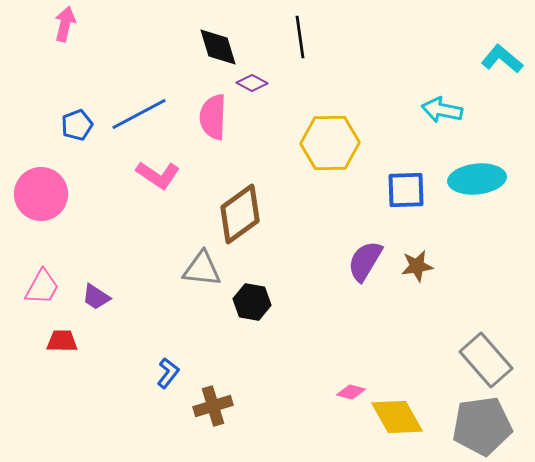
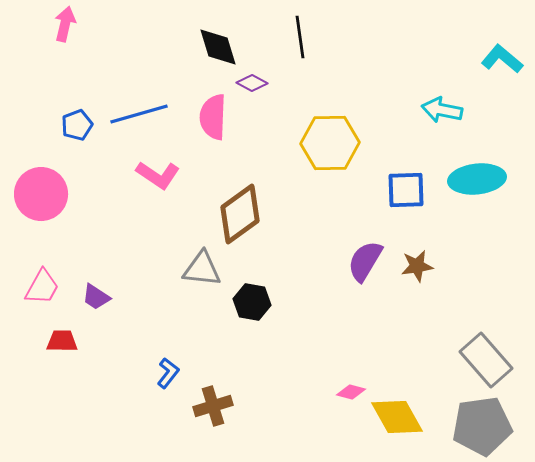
blue line: rotated 12 degrees clockwise
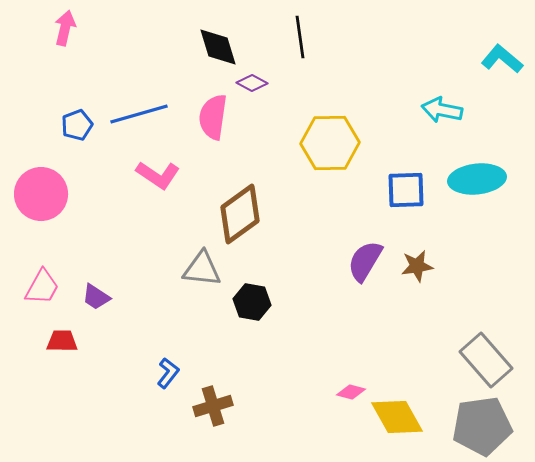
pink arrow: moved 4 px down
pink semicircle: rotated 6 degrees clockwise
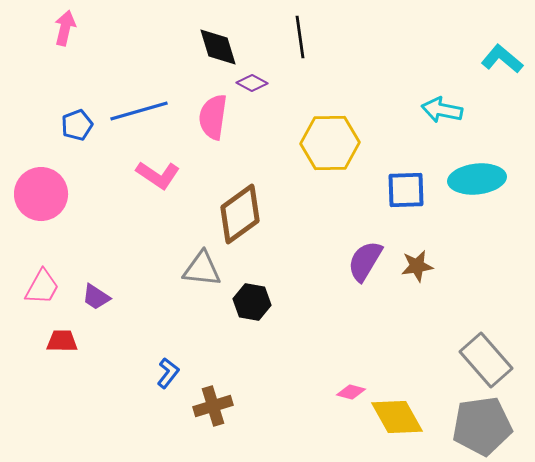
blue line: moved 3 px up
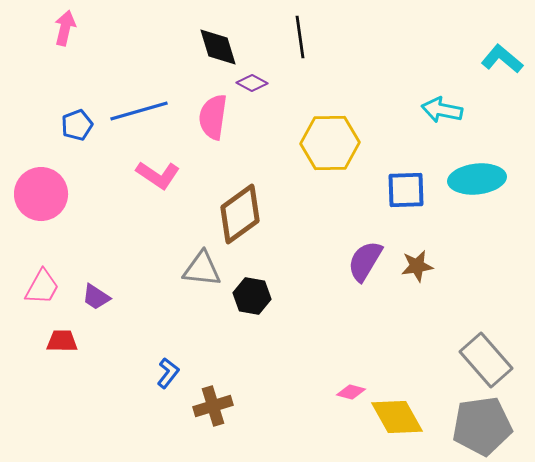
black hexagon: moved 6 px up
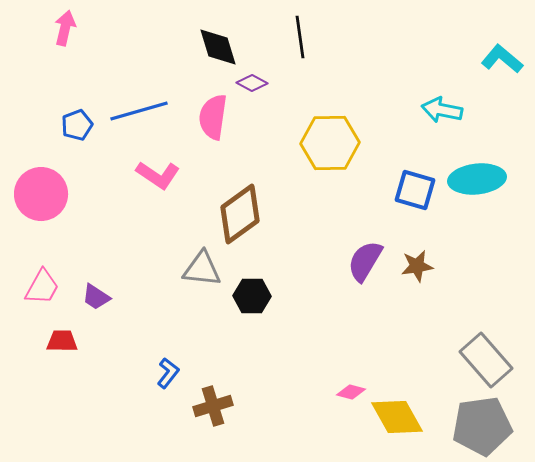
blue square: moved 9 px right; rotated 18 degrees clockwise
black hexagon: rotated 9 degrees counterclockwise
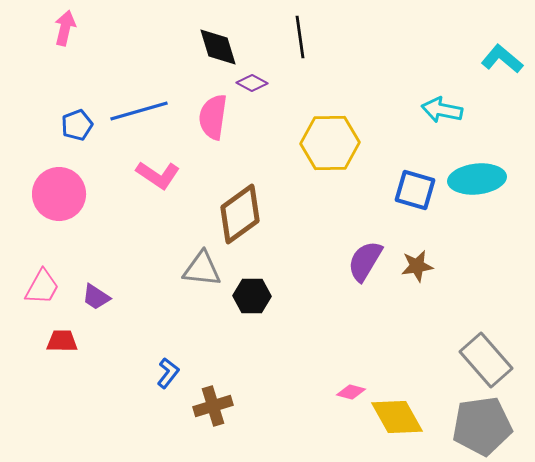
pink circle: moved 18 px right
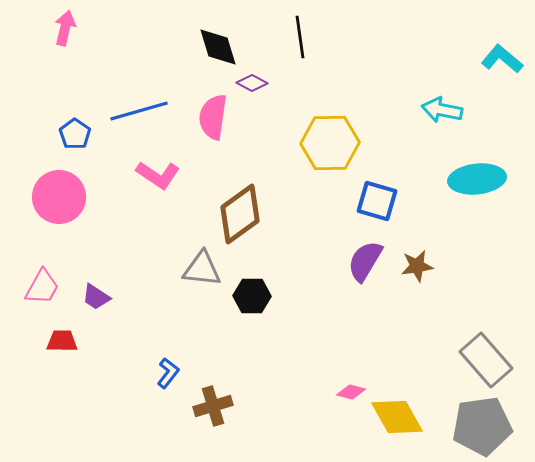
blue pentagon: moved 2 px left, 9 px down; rotated 16 degrees counterclockwise
blue square: moved 38 px left, 11 px down
pink circle: moved 3 px down
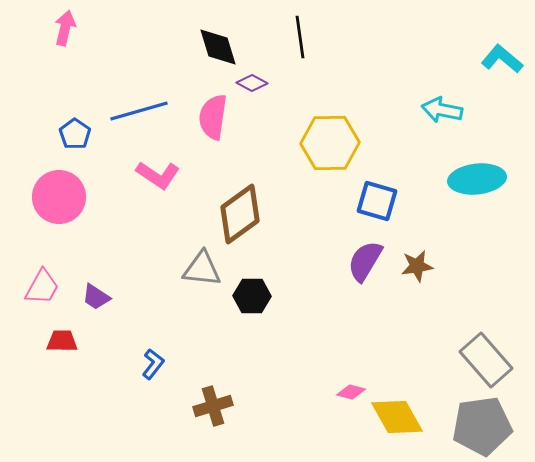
blue L-shape: moved 15 px left, 9 px up
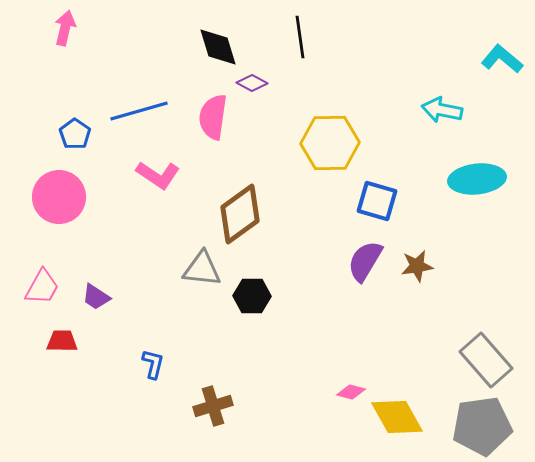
blue L-shape: rotated 24 degrees counterclockwise
